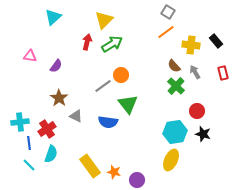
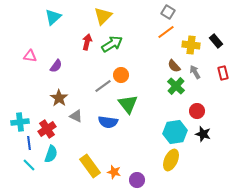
yellow triangle: moved 1 px left, 4 px up
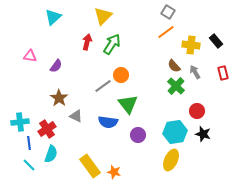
green arrow: rotated 25 degrees counterclockwise
purple circle: moved 1 px right, 45 px up
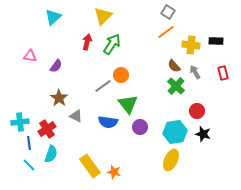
black rectangle: rotated 48 degrees counterclockwise
purple circle: moved 2 px right, 8 px up
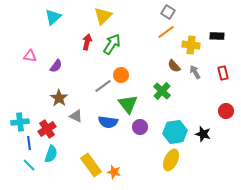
black rectangle: moved 1 px right, 5 px up
green cross: moved 14 px left, 5 px down
red circle: moved 29 px right
yellow rectangle: moved 1 px right, 1 px up
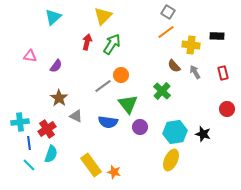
red circle: moved 1 px right, 2 px up
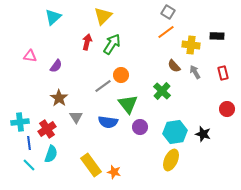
gray triangle: moved 1 px down; rotated 32 degrees clockwise
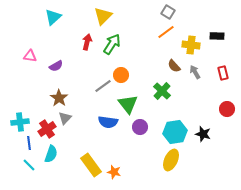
purple semicircle: rotated 24 degrees clockwise
gray triangle: moved 11 px left, 1 px down; rotated 16 degrees clockwise
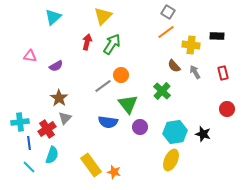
cyan semicircle: moved 1 px right, 1 px down
cyan line: moved 2 px down
